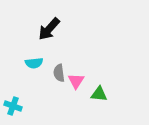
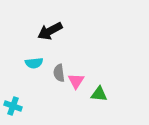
black arrow: moved 1 px right, 2 px down; rotated 20 degrees clockwise
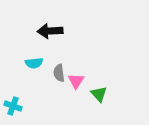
black arrow: rotated 25 degrees clockwise
green triangle: rotated 42 degrees clockwise
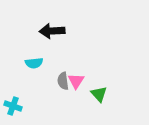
black arrow: moved 2 px right
gray semicircle: moved 4 px right, 8 px down
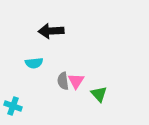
black arrow: moved 1 px left
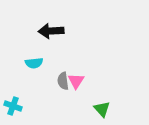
green triangle: moved 3 px right, 15 px down
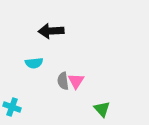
cyan cross: moved 1 px left, 1 px down
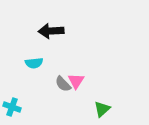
gray semicircle: moved 3 px down; rotated 36 degrees counterclockwise
green triangle: rotated 30 degrees clockwise
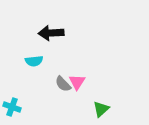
black arrow: moved 2 px down
cyan semicircle: moved 2 px up
pink triangle: moved 1 px right, 1 px down
green triangle: moved 1 px left
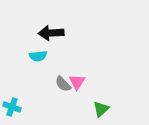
cyan semicircle: moved 4 px right, 5 px up
